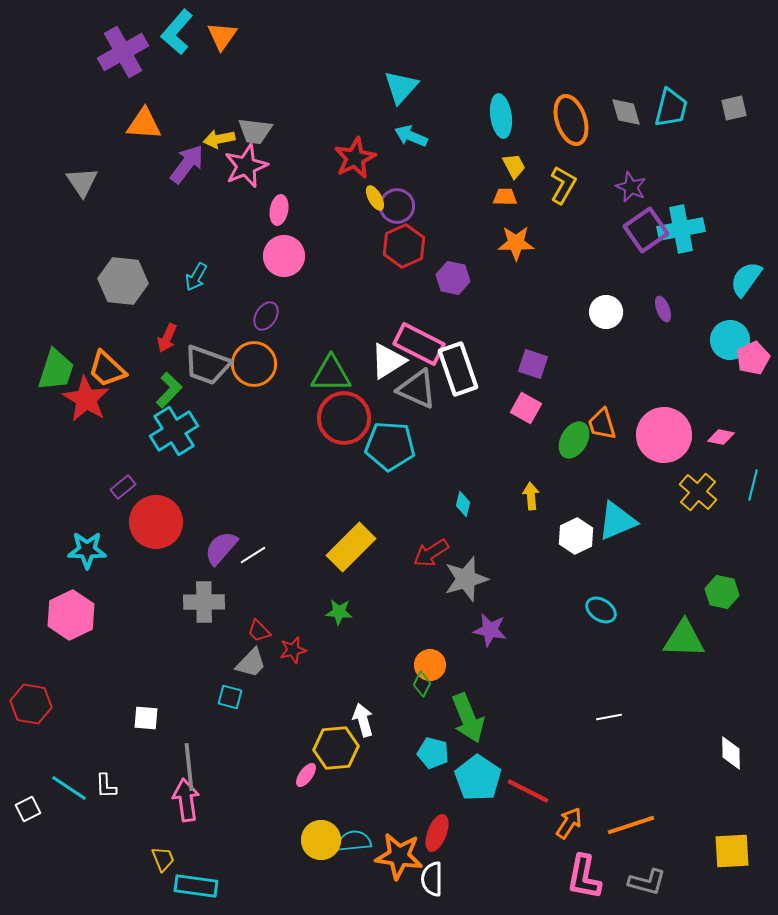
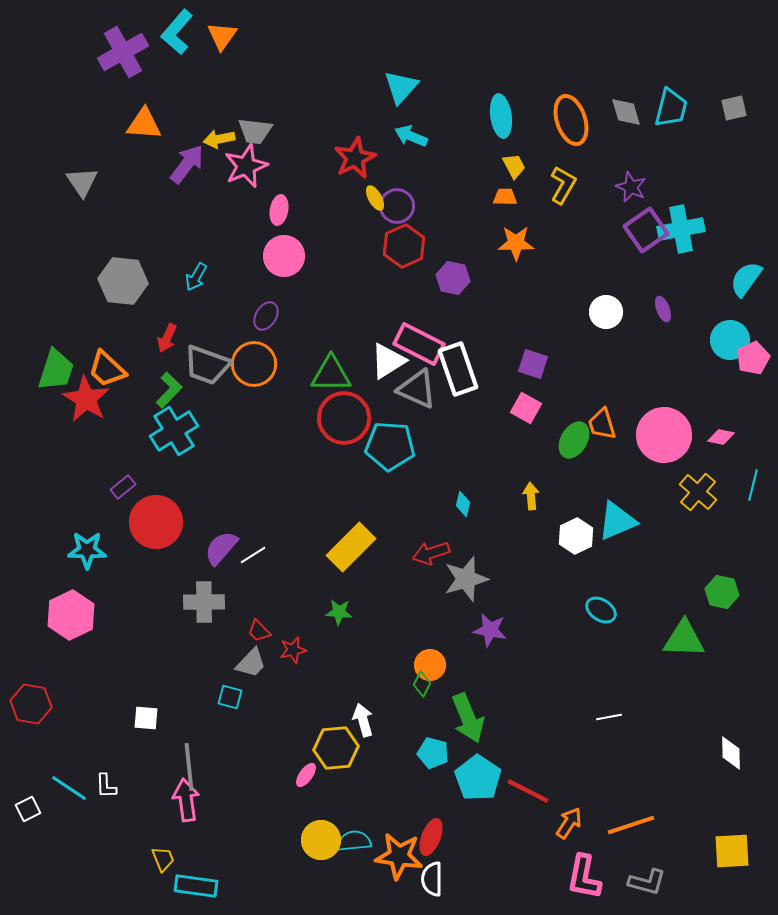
red arrow at (431, 553): rotated 15 degrees clockwise
red ellipse at (437, 833): moved 6 px left, 4 px down
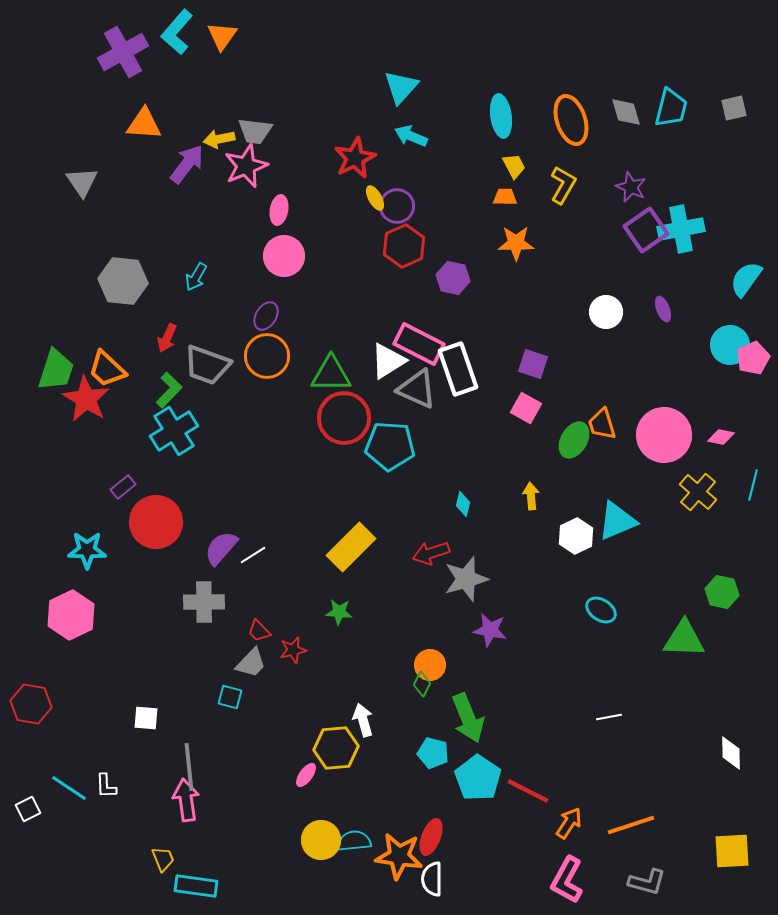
cyan circle at (730, 340): moved 5 px down
orange circle at (254, 364): moved 13 px right, 8 px up
pink L-shape at (584, 877): moved 17 px left, 3 px down; rotated 18 degrees clockwise
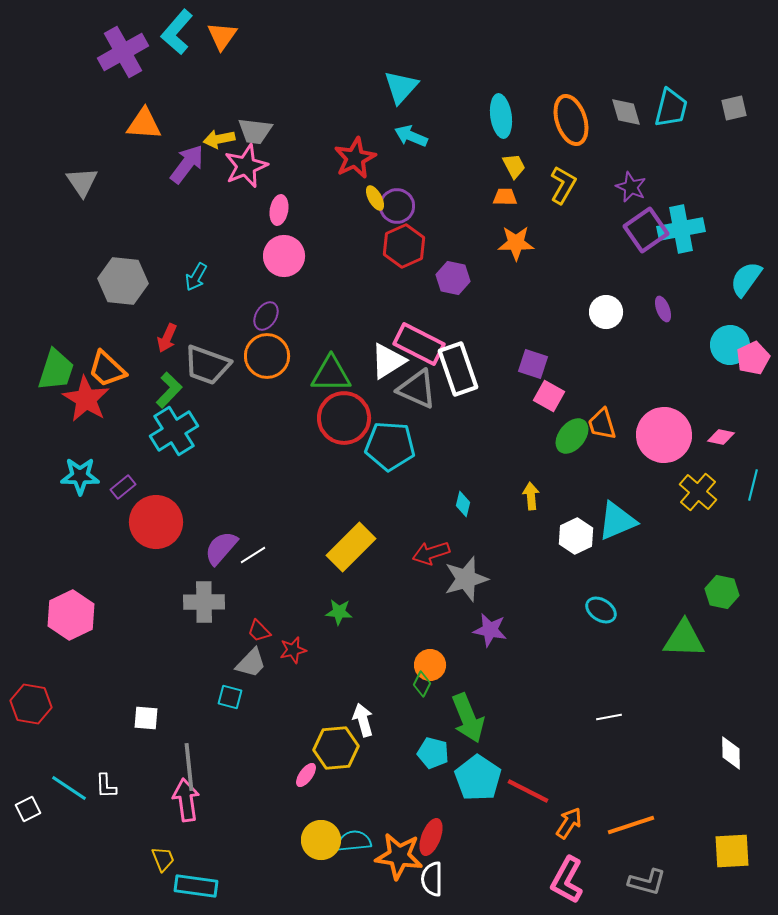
pink square at (526, 408): moved 23 px right, 12 px up
green ellipse at (574, 440): moved 2 px left, 4 px up; rotated 9 degrees clockwise
cyan star at (87, 550): moved 7 px left, 74 px up
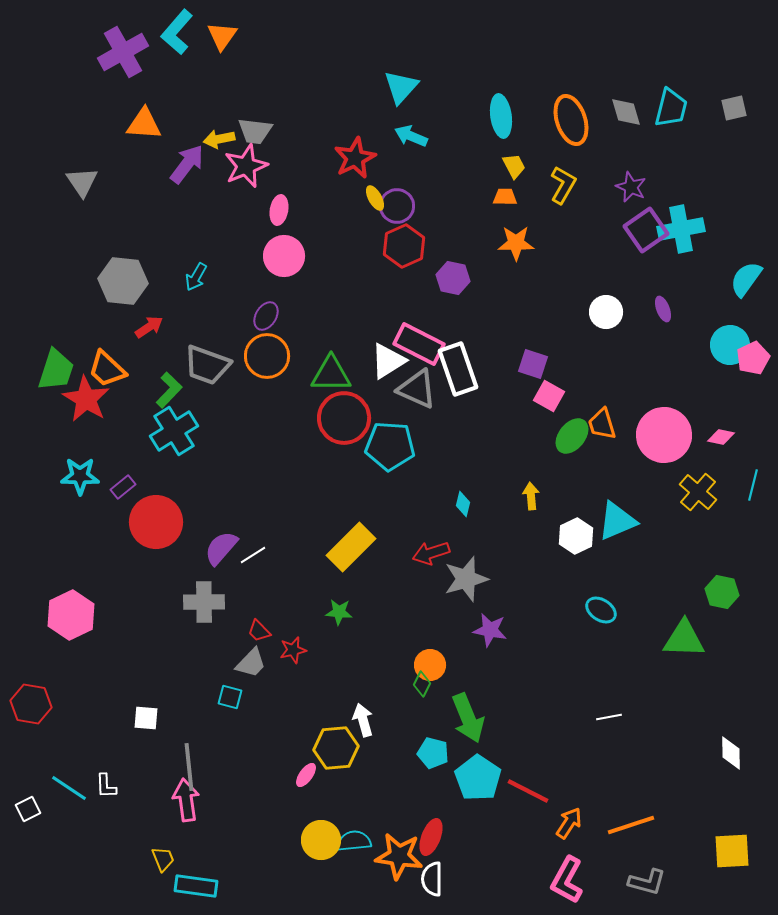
red arrow at (167, 338): moved 18 px left, 11 px up; rotated 148 degrees counterclockwise
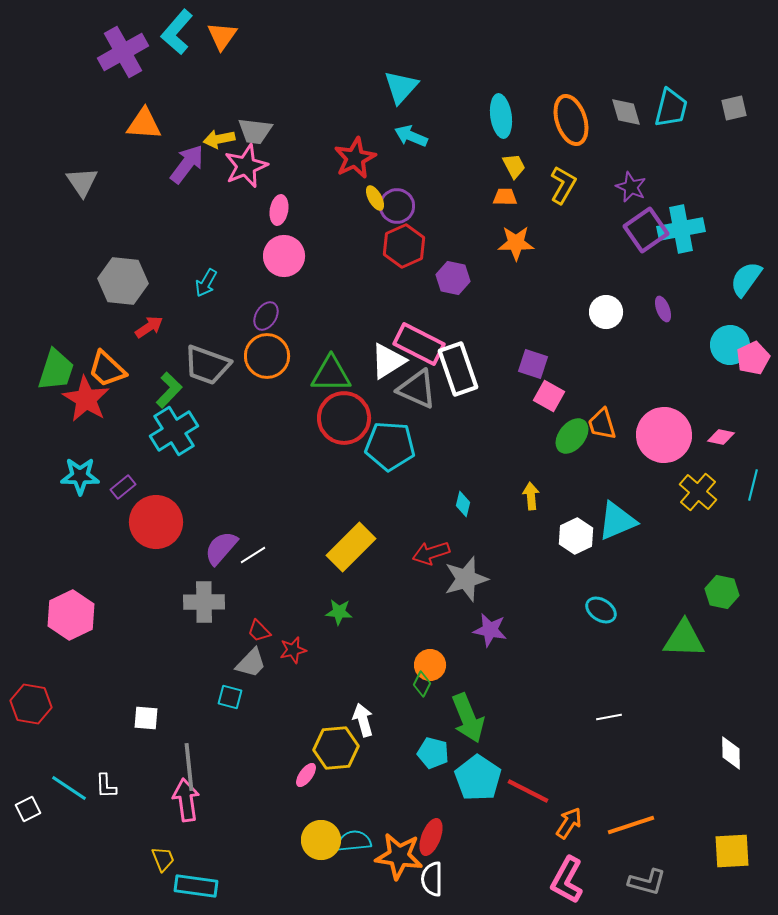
cyan arrow at (196, 277): moved 10 px right, 6 px down
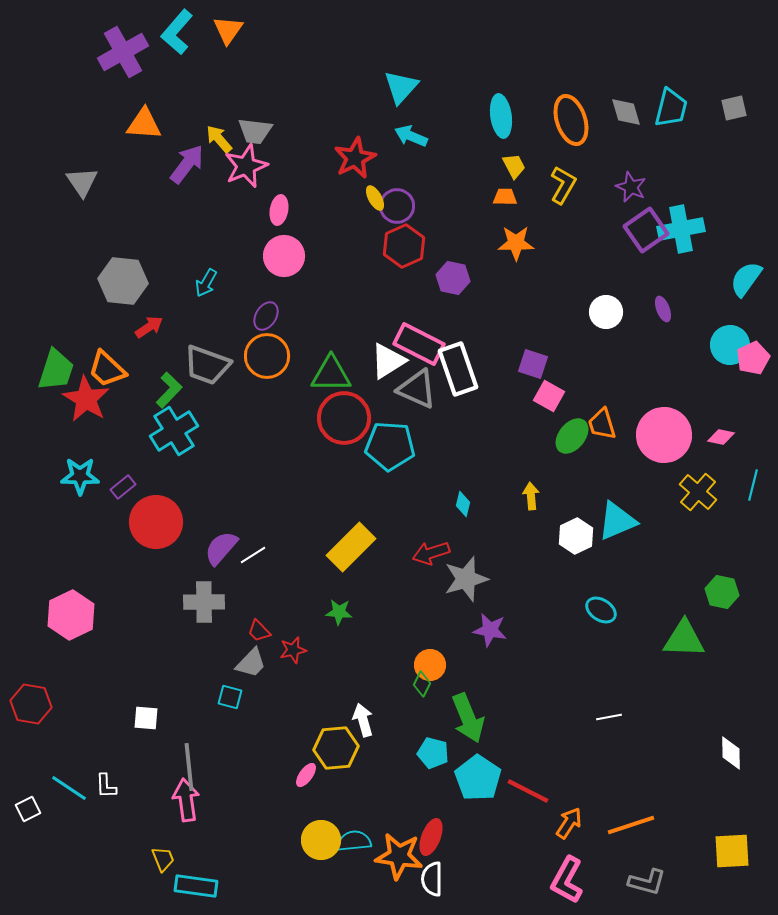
orange triangle at (222, 36): moved 6 px right, 6 px up
yellow arrow at (219, 139): rotated 60 degrees clockwise
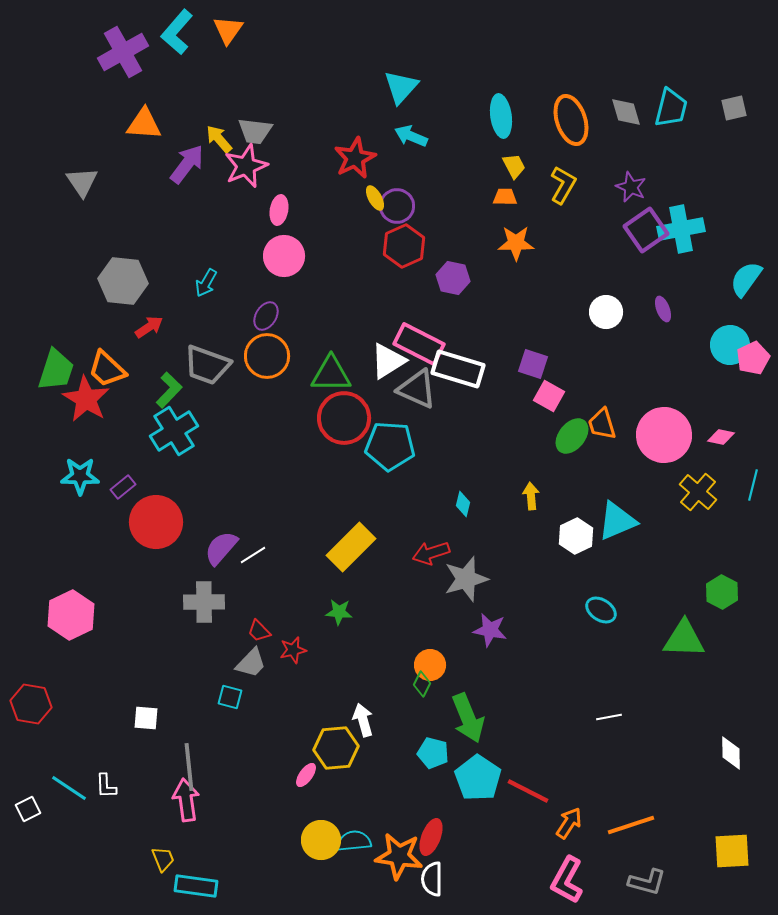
white rectangle at (458, 369): rotated 54 degrees counterclockwise
green hexagon at (722, 592): rotated 16 degrees clockwise
